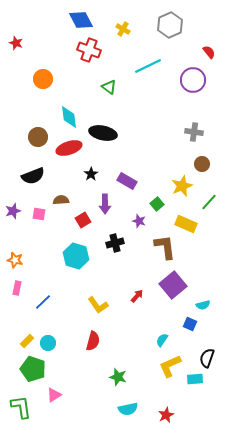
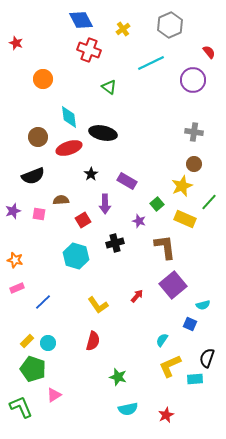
yellow cross at (123, 29): rotated 24 degrees clockwise
cyan line at (148, 66): moved 3 px right, 3 px up
brown circle at (202, 164): moved 8 px left
yellow rectangle at (186, 224): moved 1 px left, 5 px up
pink rectangle at (17, 288): rotated 56 degrees clockwise
green L-shape at (21, 407): rotated 15 degrees counterclockwise
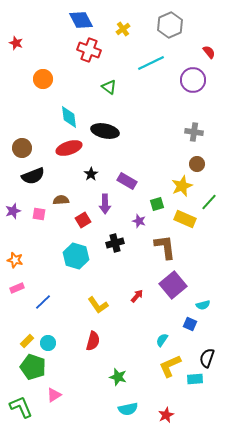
black ellipse at (103, 133): moved 2 px right, 2 px up
brown circle at (38, 137): moved 16 px left, 11 px down
brown circle at (194, 164): moved 3 px right
green square at (157, 204): rotated 24 degrees clockwise
green pentagon at (33, 369): moved 2 px up
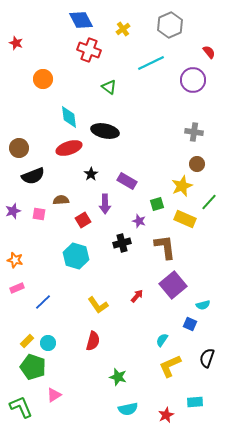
brown circle at (22, 148): moved 3 px left
black cross at (115, 243): moved 7 px right
cyan rectangle at (195, 379): moved 23 px down
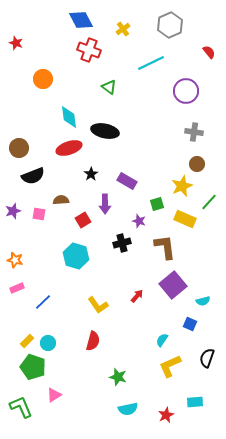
purple circle at (193, 80): moved 7 px left, 11 px down
cyan semicircle at (203, 305): moved 4 px up
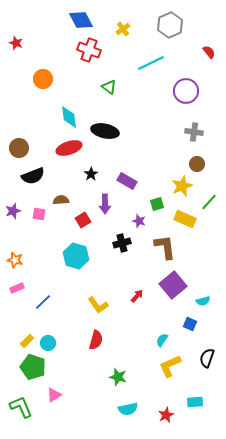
red semicircle at (93, 341): moved 3 px right, 1 px up
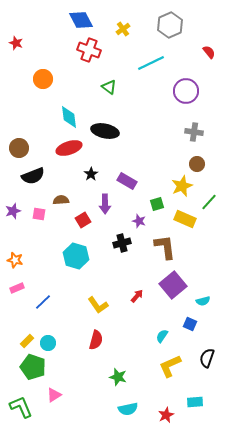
cyan semicircle at (162, 340): moved 4 px up
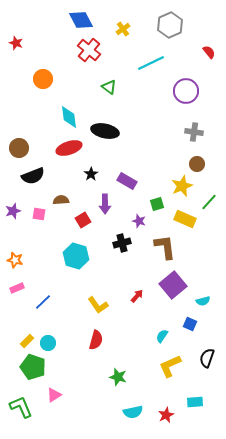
red cross at (89, 50): rotated 20 degrees clockwise
cyan semicircle at (128, 409): moved 5 px right, 3 px down
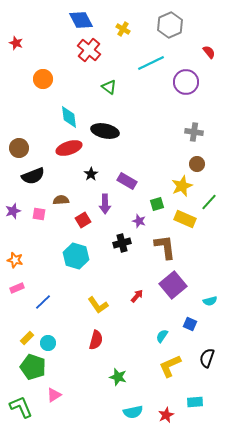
yellow cross at (123, 29): rotated 24 degrees counterclockwise
purple circle at (186, 91): moved 9 px up
cyan semicircle at (203, 301): moved 7 px right
yellow rectangle at (27, 341): moved 3 px up
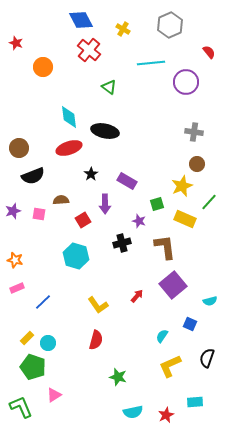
cyan line at (151, 63): rotated 20 degrees clockwise
orange circle at (43, 79): moved 12 px up
